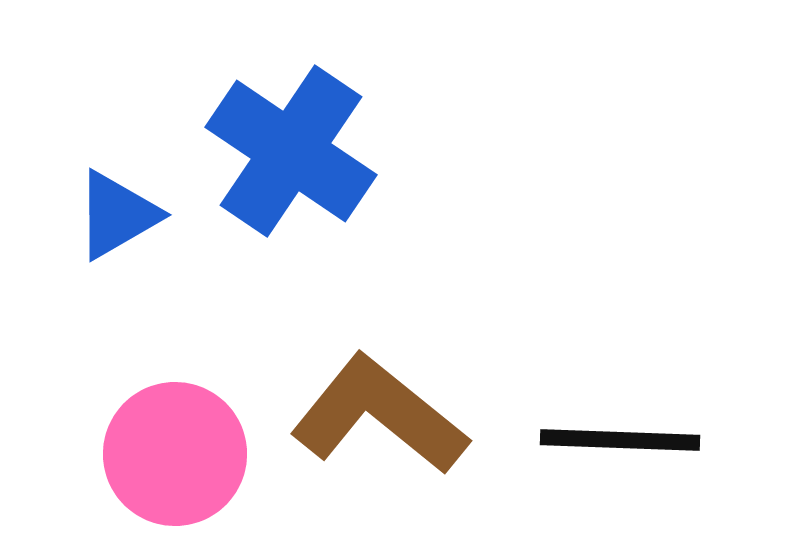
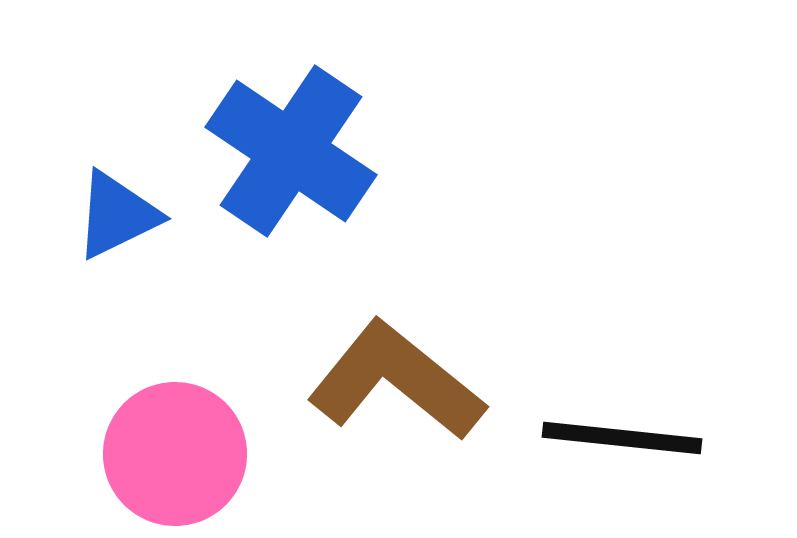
blue triangle: rotated 4 degrees clockwise
brown L-shape: moved 17 px right, 34 px up
black line: moved 2 px right, 2 px up; rotated 4 degrees clockwise
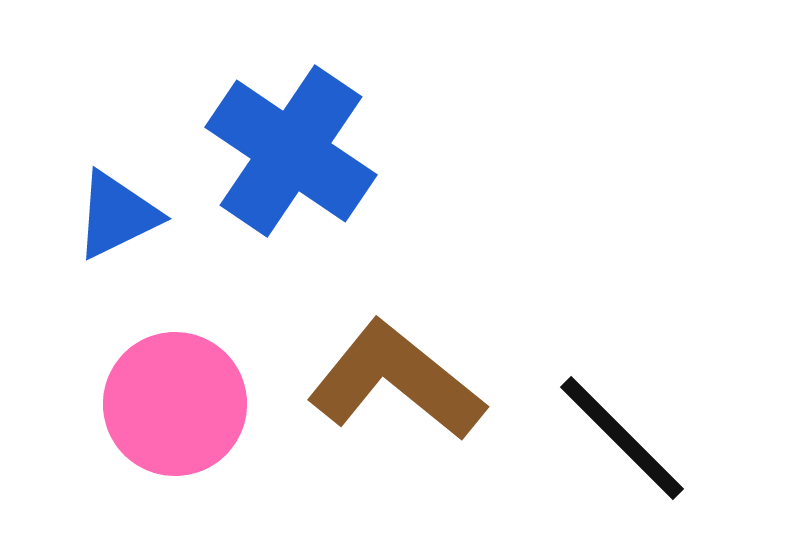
black line: rotated 39 degrees clockwise
pink circle: moved 50 px up
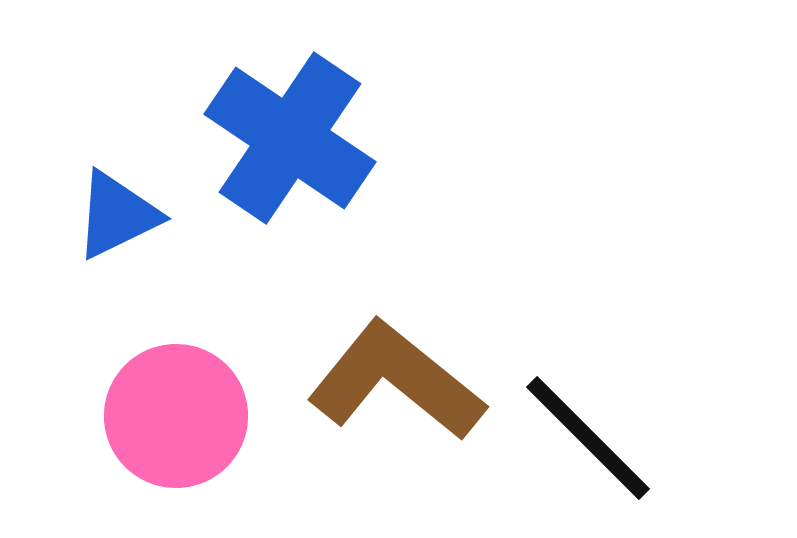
blue cross: moved 1 px left, 13 px up
pink circle: moved 1 px right, 12 px down
black line: moved 34 px left
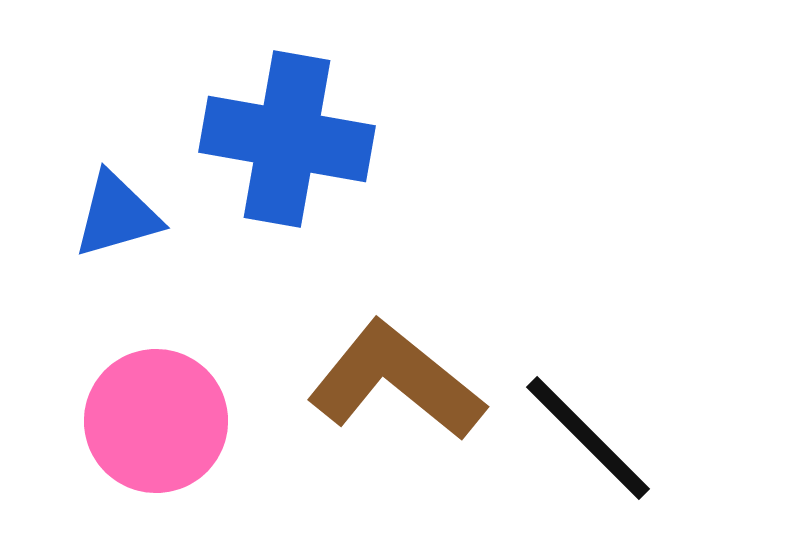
blue cross: moved 3 px left, 1 px down; rotated 24 degrees counterclockwise
blue triangle: rotated 10 degrees clockwise
pink circle: moved 20 px left, 5 px down
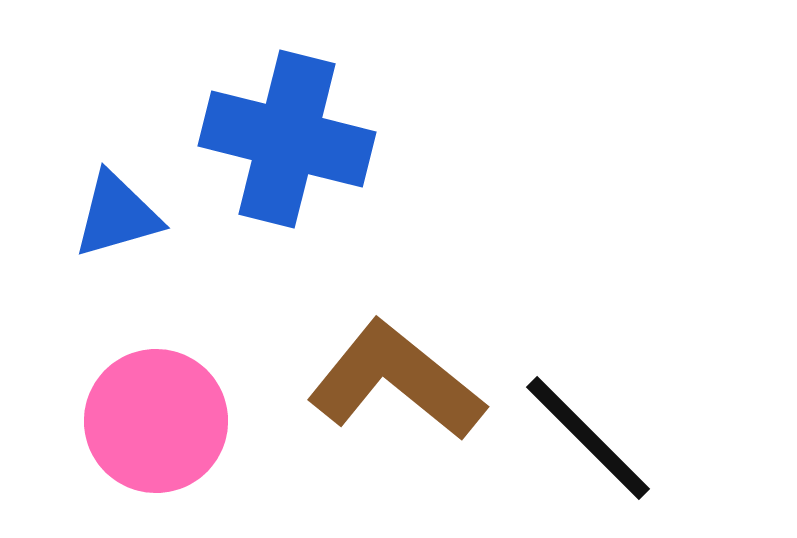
blue cross: rotated 4 degrees clockwise
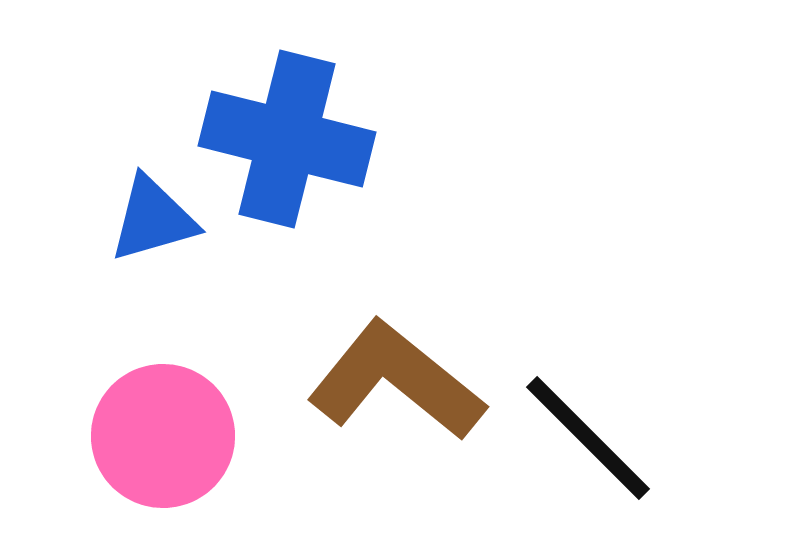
blue triangle: moved 36 px right, 4 px down
pink circle: moved 7 px right, 15 px down
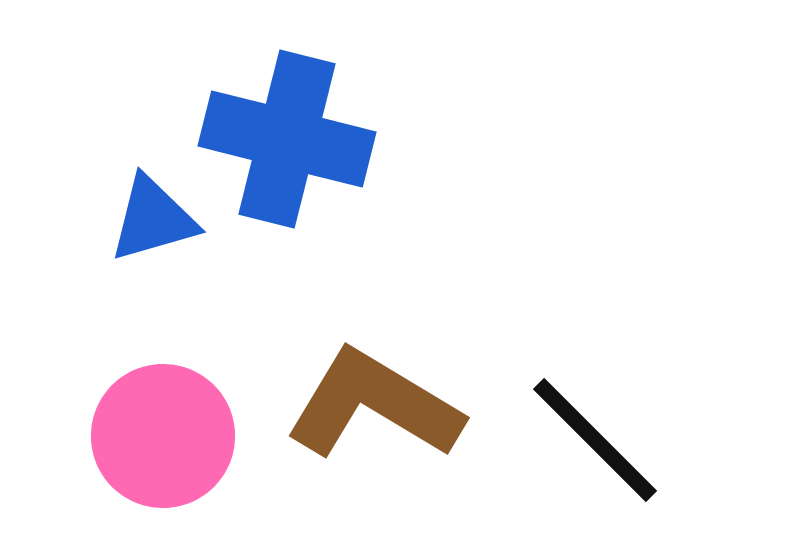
brown L-shape: moved 22 px left, 24 px down; rotated 8 degrees counterclockwise
black line: moved 7 px right, 2 px down
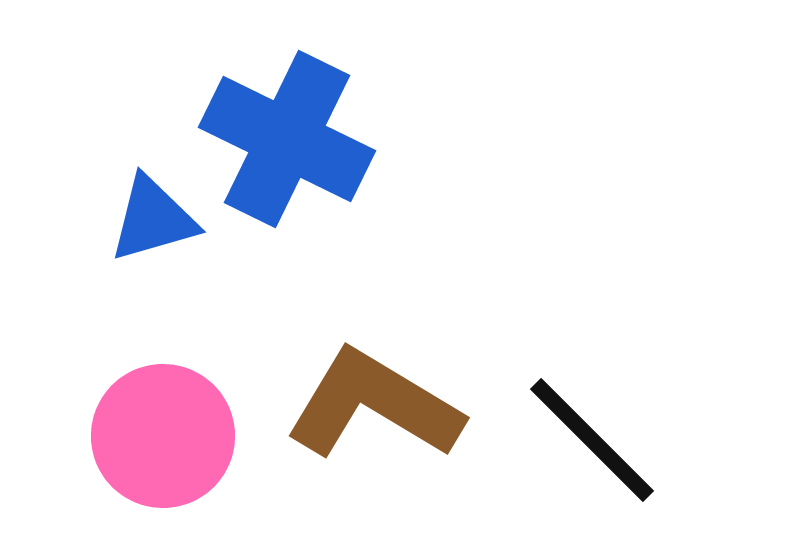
blue cross: rotated 12 degrees clockwise
black line: moved 3 px left
